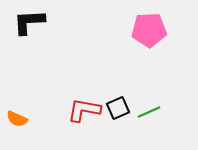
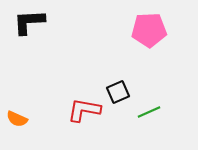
black square: moved 16 px up
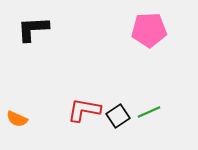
black L-shape: moved 4 px right, 7 px down
black square: moved 24 px down; rotated 10 degrees counterclockwise
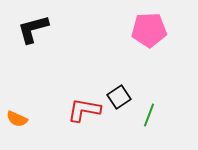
black L-shape: rotated 12 degrees counterclockwise
green line: moved 3 px down; rotated 45 degrees counterclockwise
black square: moved 1 px right, 19 px up
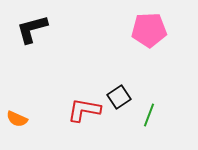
black L-shape: moved 1 px left
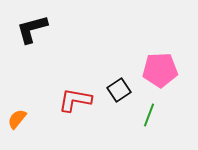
pink pentagon: moved 11 px right, 40 px down
black square: moved 7 px up
red L-shape: moved 9 px left, 10 px up
orange semicircle: rotated 105 degrees clockwise
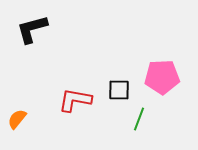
pink pentagon: moved 2 px right, 7 px down
black square: rotated 35 degrees clockwise
green line: moved 10 px left, 4 px down
